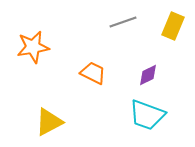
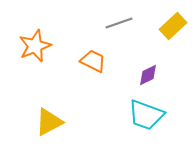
gray line: moved 4 px left, 1 px down
yellow rectangle: rotated 24 degrees clockwise
orange star: moved 2 px right, 1 px up; rotated 12 degrees counterclockwise
orange trapezoid: moved 12 px up
cyan trapezoid: moved 1 px left
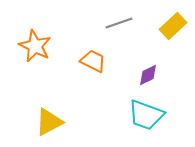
orange star: rotated 24 degrees counterclockwise
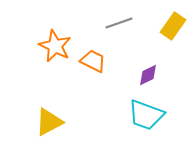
yellow rectangle: rotated 12 degrees counterclockwise
orange star: moved 20 px right
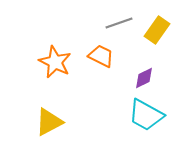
yellow rectangle: moved 16 px left, 4 px down
orange star: moved 16 px down
orange trapezoid: moved 8 px right, 5 px up
purple diamond: moved 4 px left, 3 px down
cyan trapezoid: rotated 9 degrees clockwise
